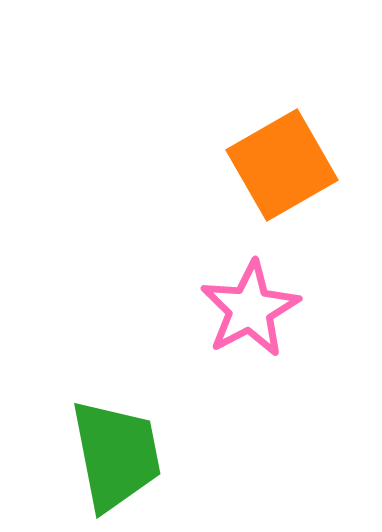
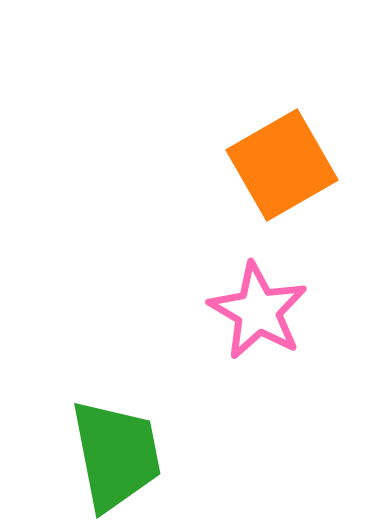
pink star: moved 8 px right, 2 px down; rotated 14 degrees counterclockwise
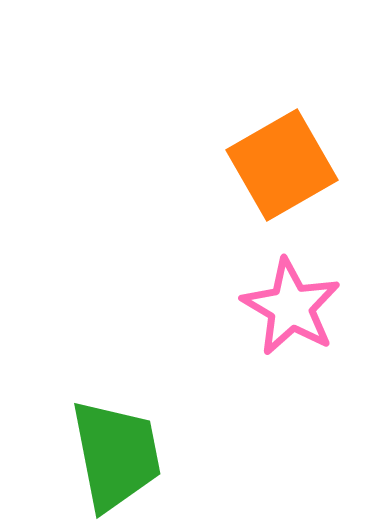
pink star: moved 33 px right, 4 px up
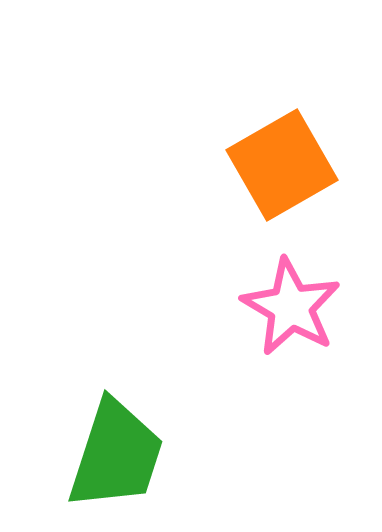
green trapezoid: rotated 29 degrees clockwise
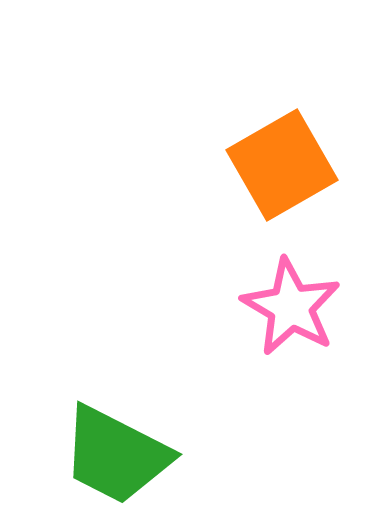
green trapezoid: rotated 99 degrees clockwise
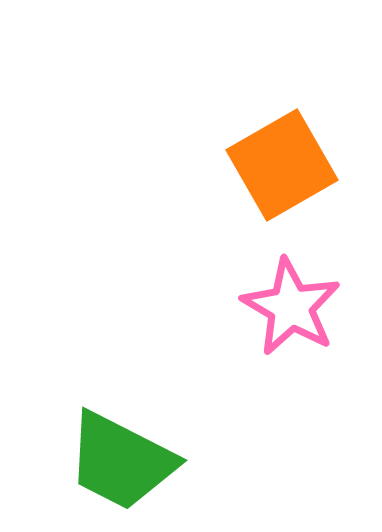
green trapezoid: moved 5 px right, 6 px down
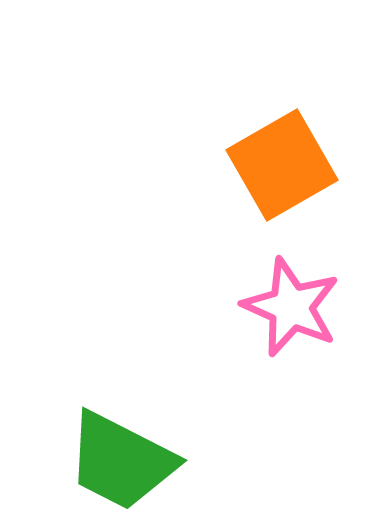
pink star: rotated 6 degrees counterclockwise
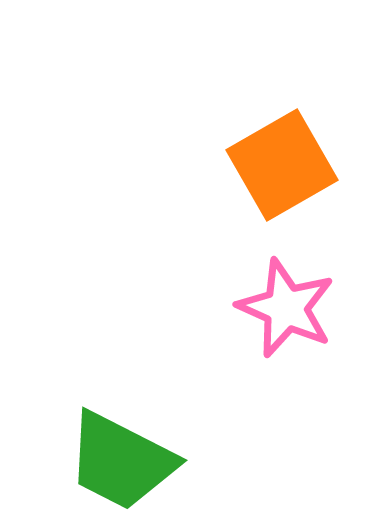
pink star: moved 5 px left, 1 px down
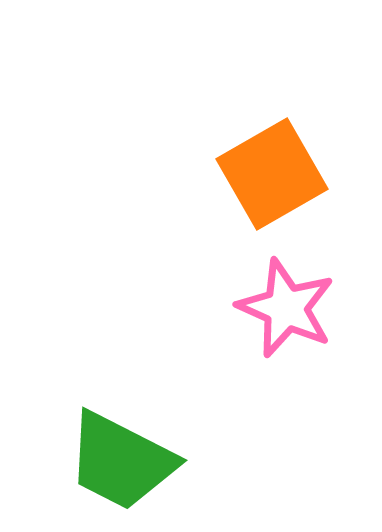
orange square: moved 10 px left, 9 px down
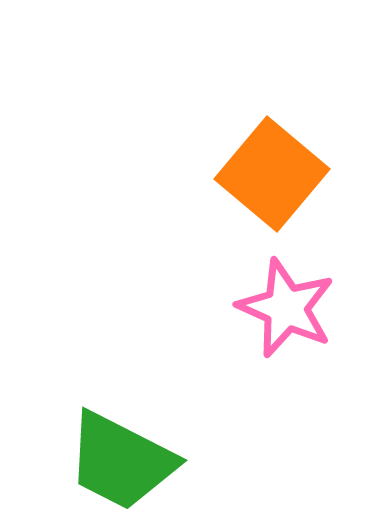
orange square: rotated 20 degrees counterclockwise
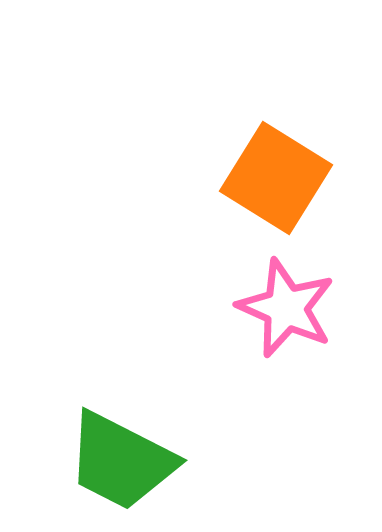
orange square: moved 4 px right, 4 px down; rotated 8 degrees counterclockwise
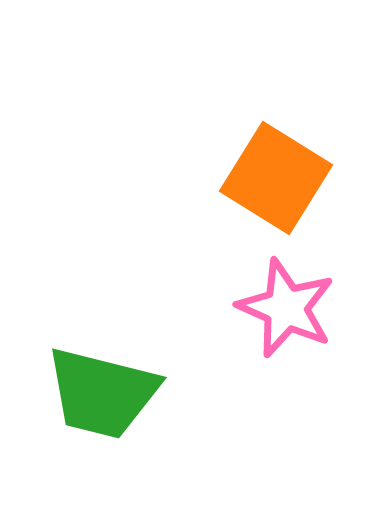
green trapezoid: moved 19 px left, 68 px up; rotated 13 degrees counterclockwise
